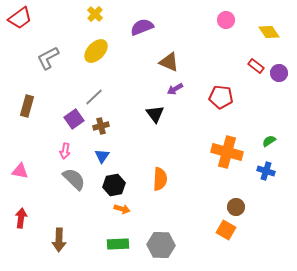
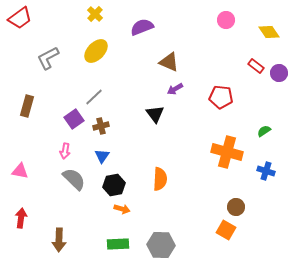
green semicircle: moved 5 px left, 10 px up
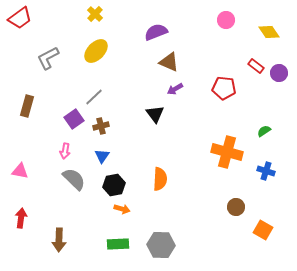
purple semicircle: moved 14 px right, 5 px down
red pentagon: moved 3 px right, 9 px up
orange square: moved 37 px right
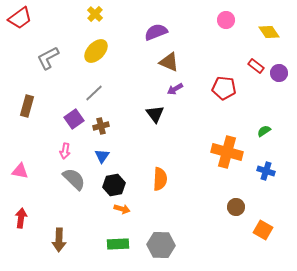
gray line: moved 4 px up
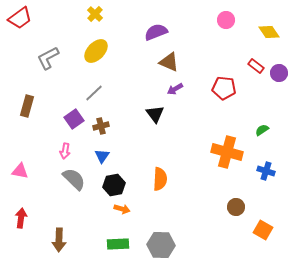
green semicircle: moved 2 px left, 1 px up
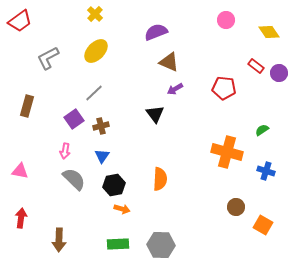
red trapezoid: moved 3 px down
orange square: moved 5 px up
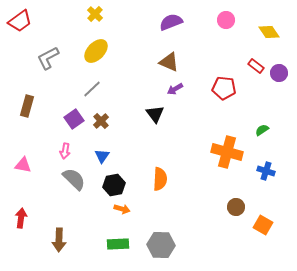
purple semicircle: moved 15 px right, 10 px up
gray line: moved 2 px left, 4 px up
brown cross: moved 5 px up; rotated 28 degrees counterclockwise
pink triangle: moved 3 px right, 6 px up
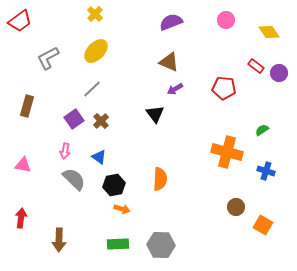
blue triangle: moved 3 px left, 1 px down; rotated 28 degrees counterclockwise
